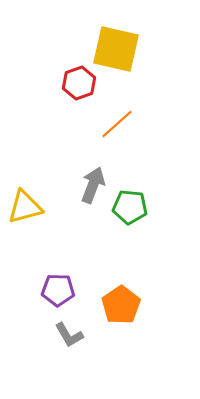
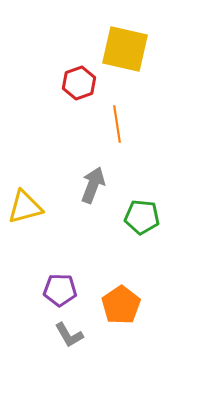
yellow square: moved 9 px right
orange line: rotated 57 degrees counterclockwise
green pentagon: moved 12 px right, 10 px down
purple pentagon: moved 2 px right
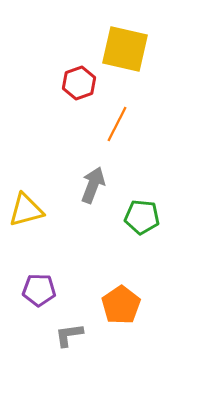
orange line: rotated 36 degrees clockwise
yellow triangle: moved 1 px right, 3 px down
purple pentagon: moved 21 px left
gray L-shape: rotated 112 degrees clockwise
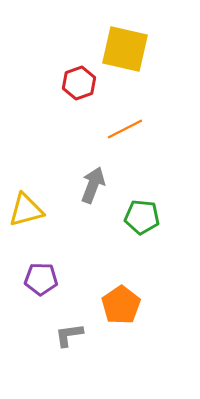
orange line: moved 8 px right, 5 px down; rotated 36 degrees clockwise
purple pentagon: moved 2 px right, 11 px up
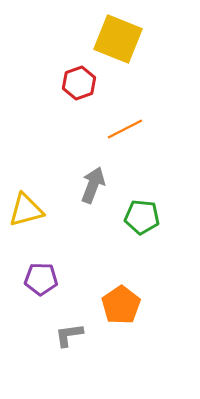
yellow square: moved 7 px left, 10 px up; rotated 9 degrees clockwise
